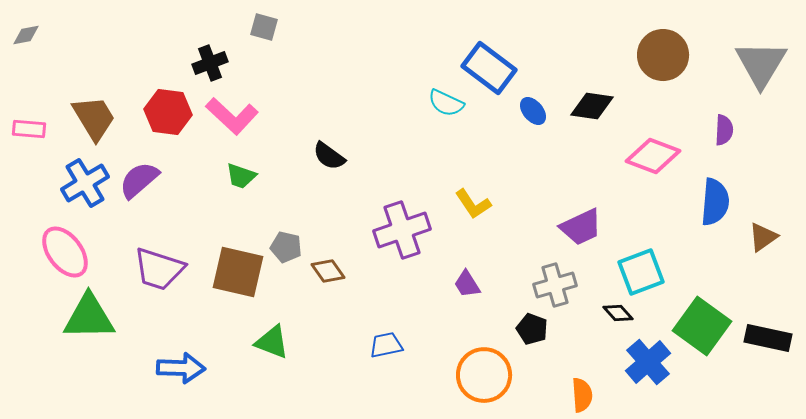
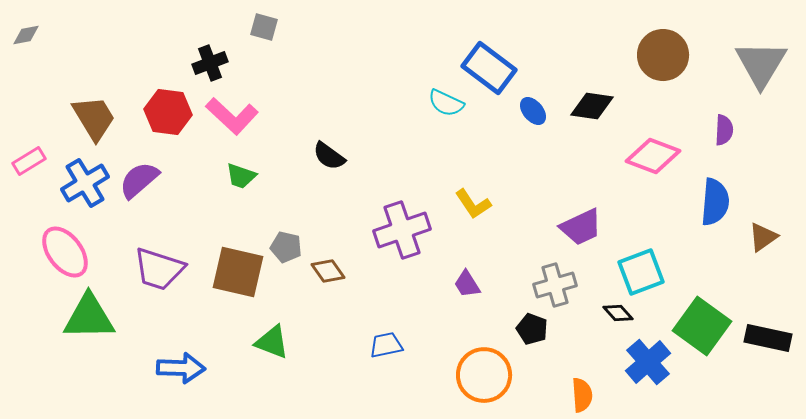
pink rectangle at (29, 129): moved 32 px down; rotated 36 degrees counterclockwise
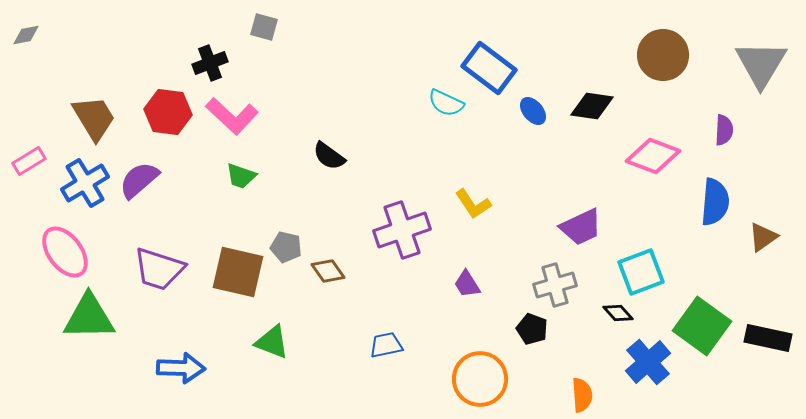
orange circle at (484, 375): moved 4 px left, 4 px down
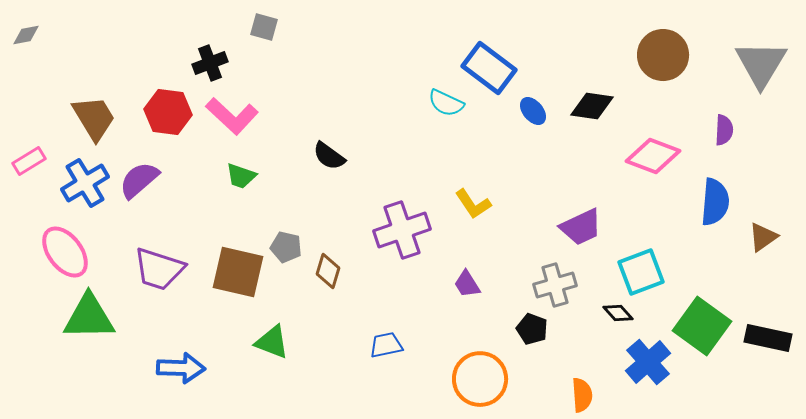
brown diamond at (328, 271): rotated 52 degrees clockwise
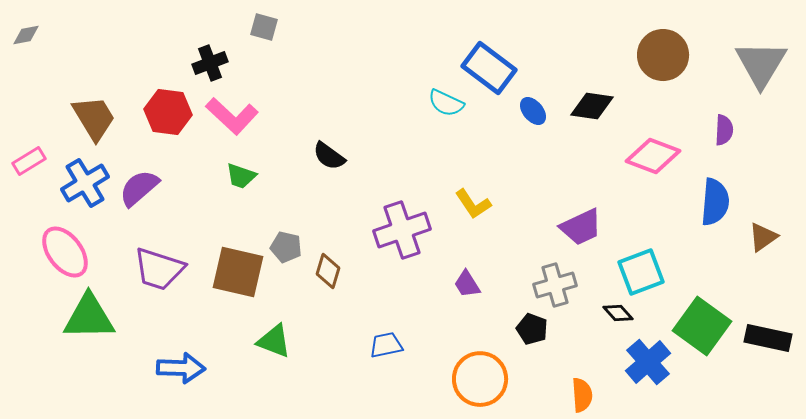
purple semicircle at (139, 180): moved 8 px down
green triangle at (272, 342): moved 2 px right, 1 px up
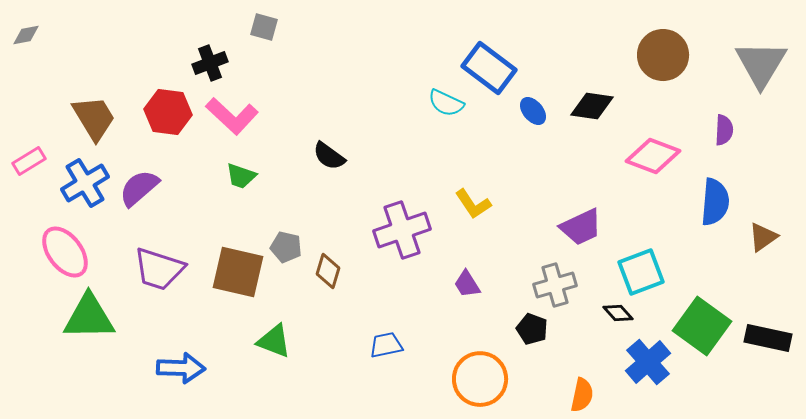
orange semicircle at (582, 395): rotated 16 degrees clockwise
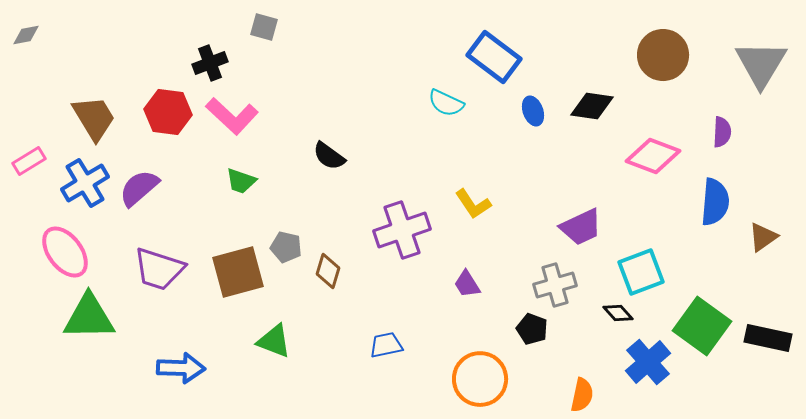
blue rectangle at (489, 68): moved 5 px right, 11 px up
blue ellipse at (533, 111): rotated 20 degrees clockwise
purple semicircle at (724, 130): moved 2 px left, 2 px down
green trapezoid at (241, 176): moved 5 px down
brown square at (238, 272): rotated 28 degrees counterclockwise
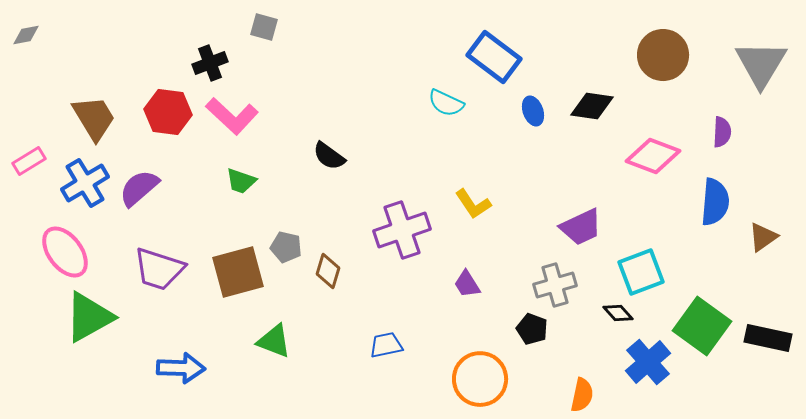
green triangle at (89, 317): rotated 28 degrees counterclockwise
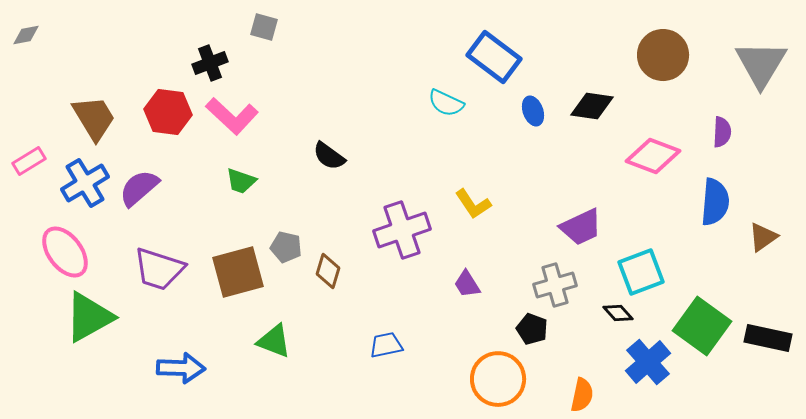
orange circle at (480, 379): moved 18 px right
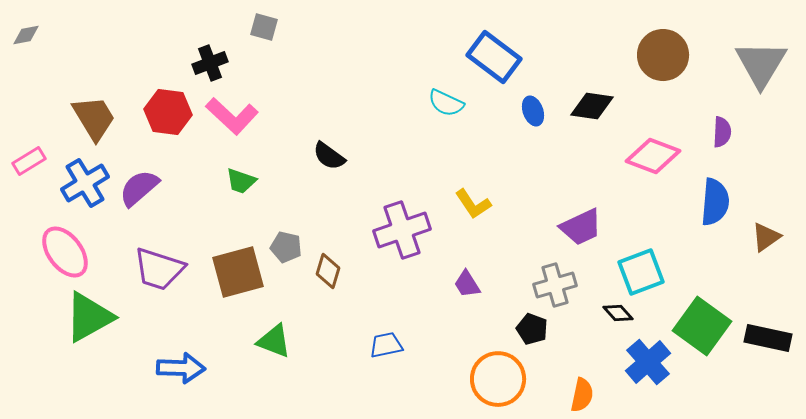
brown triangle at (763, 237): moved 3 px right
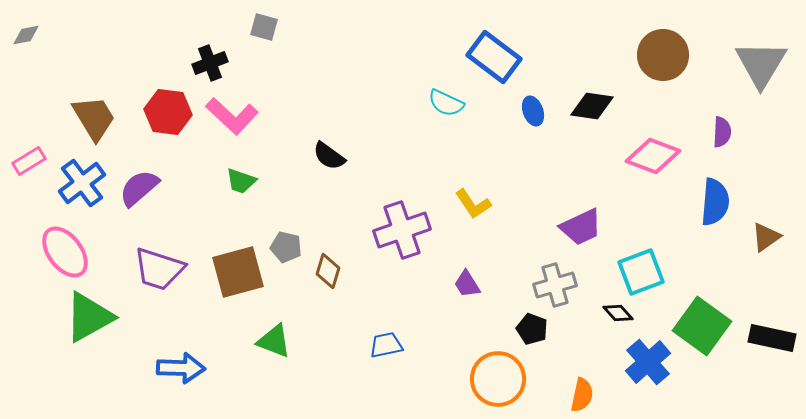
blue cross at (85, 183): moved 3 px left; rotated 6 degrees counterclockwise
black rectangle at (768, 338): moved 4 px right
